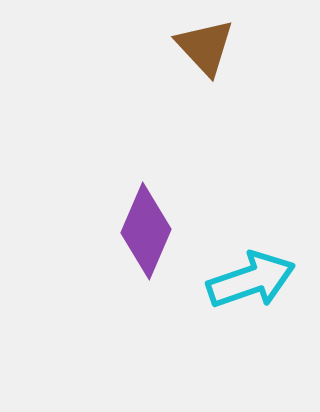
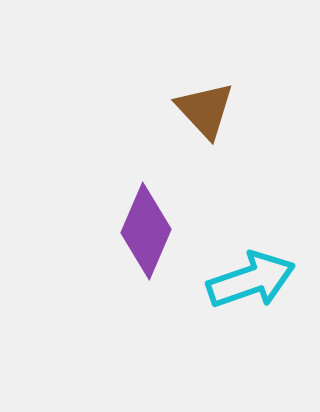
brown triangle: moved 63 px down
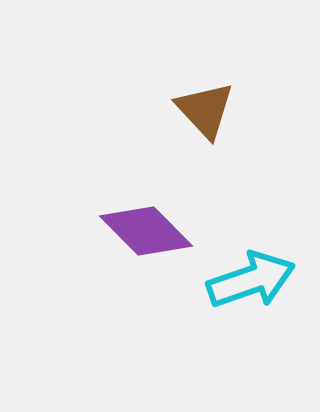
purple diamond: rotated 68 degrees counterclockwise
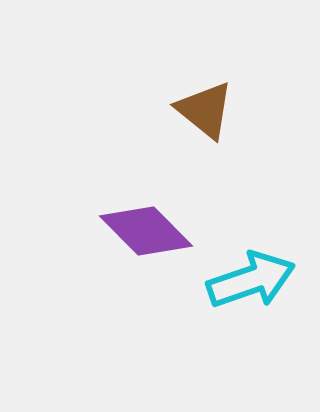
brown triangle: rotated 8 degrees counterclockwise
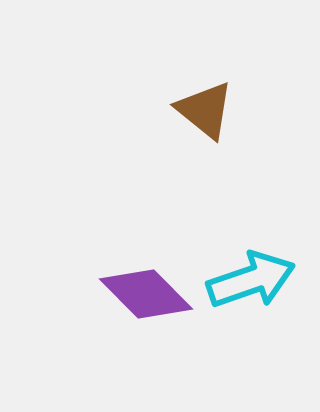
purple diamond: moved 63 px down
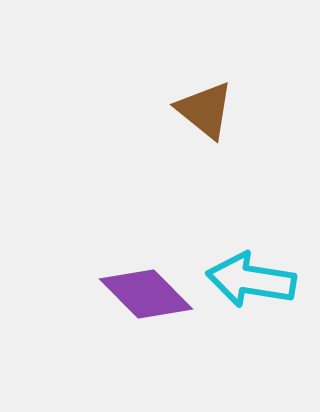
cyan arrow: rotated 152 degrees counterclockwise
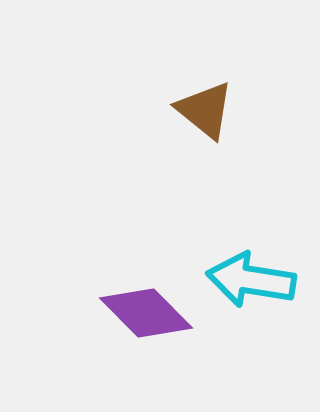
purple diamond: moved 19 px down
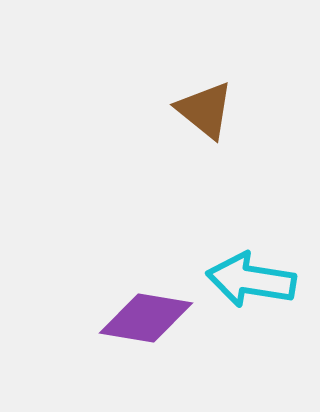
purple diamond: moved 5 px down; rotated 36 degrees counterclockwise
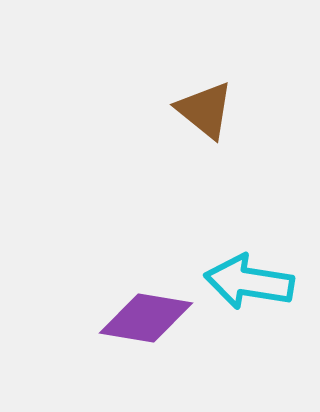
cyan arrow: moved 2 px left, 2 px down
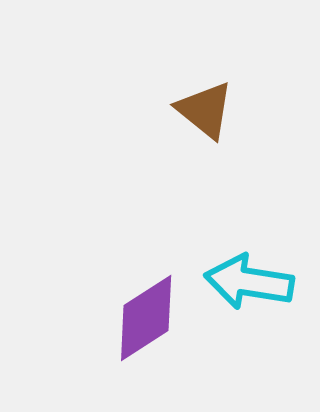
purple diamond: rotated 42 degrees counterclockwise
